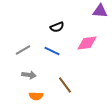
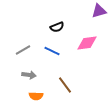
purple triangle: moved 1 px left; rotated 21 degrees counterclockwise
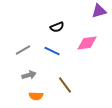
gray arrow: rotated 24 degrees counterclockwise
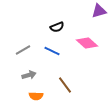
pink diamond: rotated 50 degrees clockwise
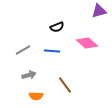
blue line: rotated 21 degrees counterclockwise
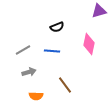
pink diamond: moved 2 px right, 1 px down; rotated 60 degrees clockwise
gray arrow: moved 3 px up
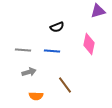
purple triangle: moved 1 px left
gray line: rotated 35 degrees clockwise
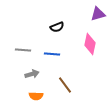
purple triangle: moved 3 px down
pink diamond: moved 1 px right
blue line: moved 3 px down
gray arrow: moved 3 px right, 2 px down
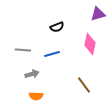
blue line: rotated 21 degrees counterclockwise
brown line: moved 19 px right
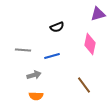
blue line: moved 2 px down
gray arrow: moved 2 px right, 1 px down
